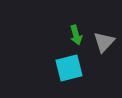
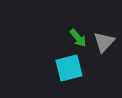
green arrow: moved 2 px right, 3 px down; rotated 24 degrees counterclockwise
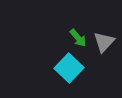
cyan square: rotated 32 degrees counterclockwise
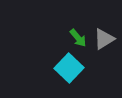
gray triangle: moved 3 px up; rotated 15 degrees clockwise
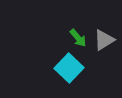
gray triangle: moved 1 px down
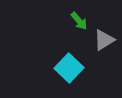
green arrow: moved 1 px right, 17 px up
